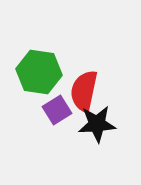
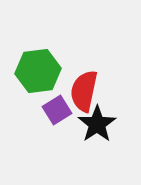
green hexagon: moved 1 px left, 1 px up; rotated 15 degrees counterclockwise
black star: rotated 30 degrees counterclockwise
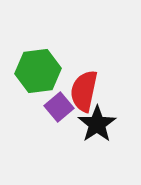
purple square: moved 2 px right, 3 px up; rotated 8 degrees counterclockwise
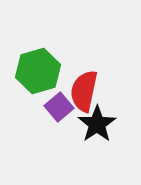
green hexagon: rotated 9 degrees counterclockwise
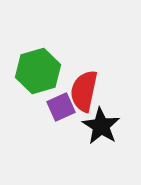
purple square: moved 2 px right; rotated 16 degrees clockwise
black star: moved 4 px right, 2 px down; rotated 6 degrees counterclockwise
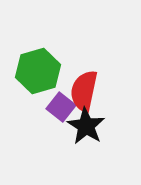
purple square: rotated 28 degrees counterclockwise
black star: moved 15 px left
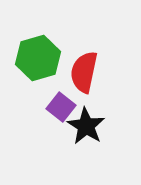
green hexagon: moved 13 px up
red semicircle: moved 19 px up
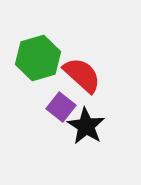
red semicircle: moved 2 px left, 3 px down; rotated 120 degrees clockwise
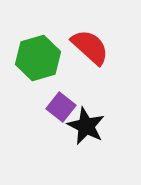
red semicircle: moved 8 px right, 28 px up
black star: rotated 6 degrees counterclockwise
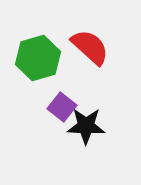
purple square: moved 1 px right
black star: rotated 24 degrees counterclockwise
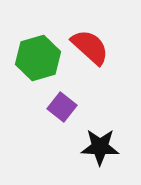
black star: moved 14 px right, 21 px down
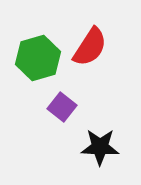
red semicircle: rotated 81 degrees clockwise
